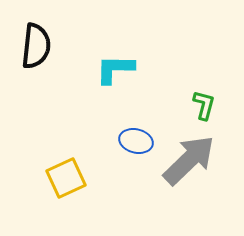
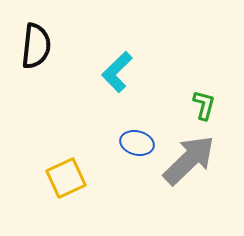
cyan L-shape: moved 2 px right, 3 px down; rotated 45 degrees counterclockwise
blue ellipse: moved 1 px right, 2 px down
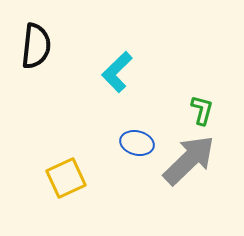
green L-shape: moved 2 px left, 5 px down
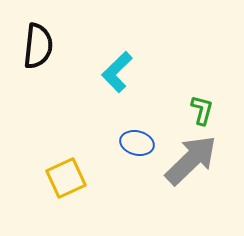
black semicircle: moved 2 px right
gray arrow: moved 2 px right
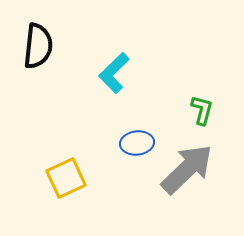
cyan L-shape: moved 3 px left, 1 px down
blue ellipse: rotated 20 degrees counterclockwise
gray arrow: moved 4 px left, 9 px down
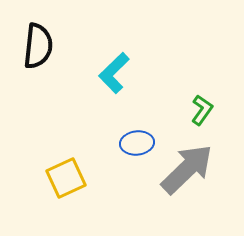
green L-shape: rotated 20 degrees clockwise
